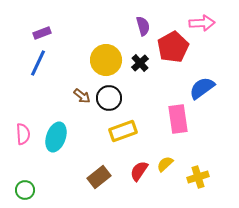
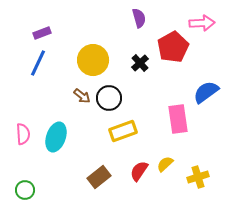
purple semicircle: moved 4 px left, 8 px up
yellow circle: moved 13 px left
blue semicircle: moved 4 px right, 4 px down
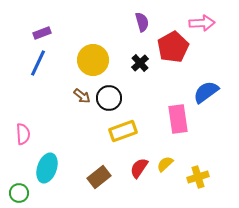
purple semicircle: moved 3 px right, 4 px down
cyan ellipse: moved 9 px left, 31 px down
red semicircle: moved 3 px up
green circle: moved 6 px left, 3 px down
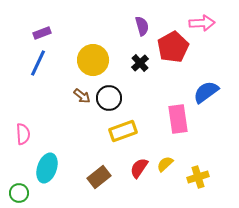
purple semicircle: moved 4 px down
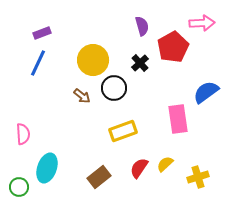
black circle: moved 5 px right, 10 px up
green circle: moved 6 px up
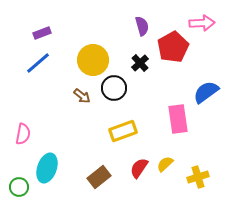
blue line: rotated 24 degrees clockwise
pink semicircle: rotated 15 degrees clockwise
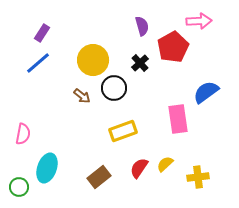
pink arrow: moved 3 px left, 2 px up
purple rectangle: rotated 36 degrees counterclockwise
yellow cross: rotated 10 degrees clockwise
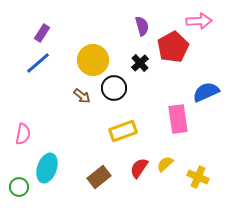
blue semicircle: rotated 12 degrees clockwise
yellow cross: rotated 30 degrees clockwise
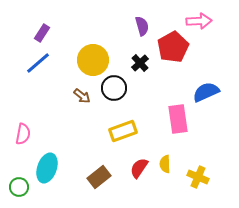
yellow semicircle: rotated 48 degrees counterclockwise
